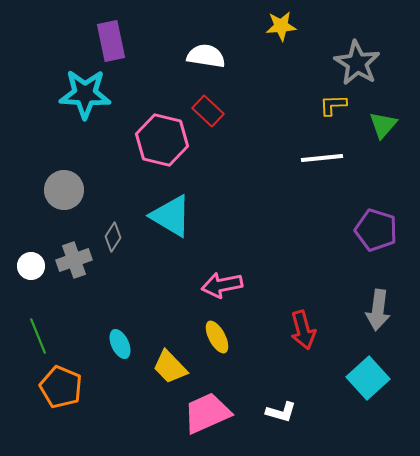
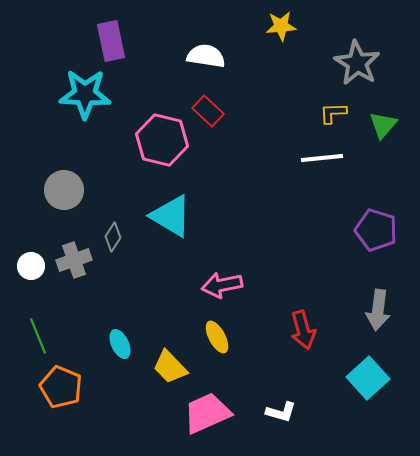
yellow L-shape: moved 8 px down
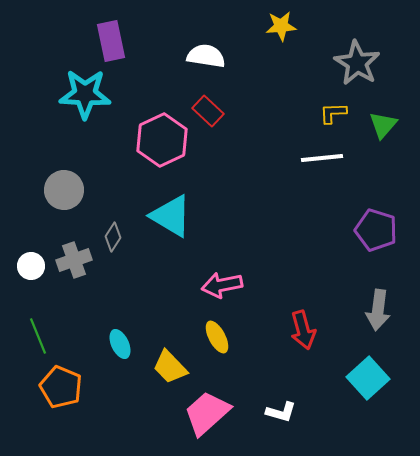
pink hexagon: rotated 21 degrees clockwise
pink trapezoid: rotated 18 degrees counterclockwise
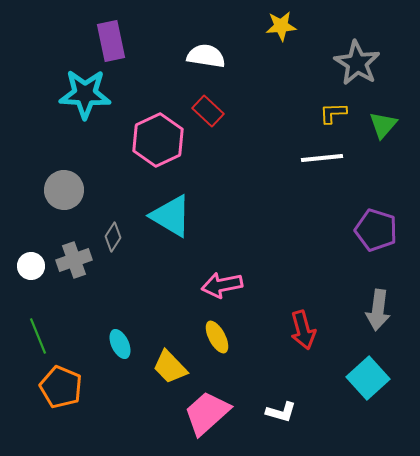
pink hexagon: moved 4 px left
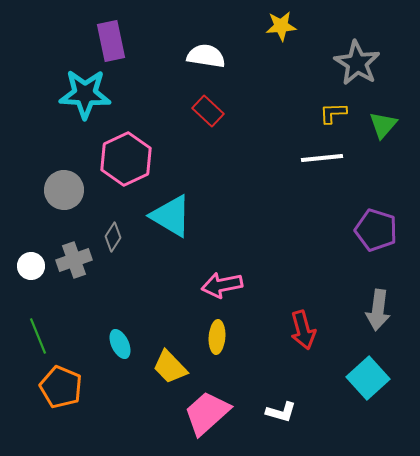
pink hexagon: moved 32 px left, 19 px down
yellow ellipse: rotated 32 degrees clockwise
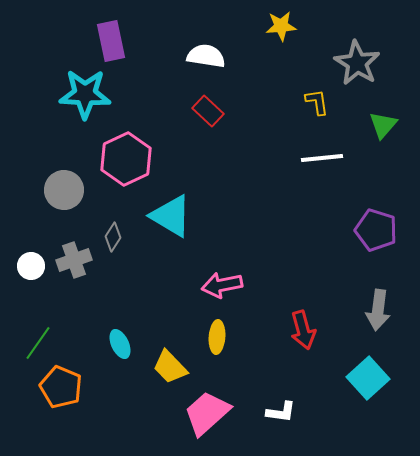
yellow L-shape: moved 16 px left, 11 px up; rotated 84 degrees clockwise
green line: moved 7 px down; rotated 57 degrees clockwise
white L-shape: rotated 8 degrees counterclockwise
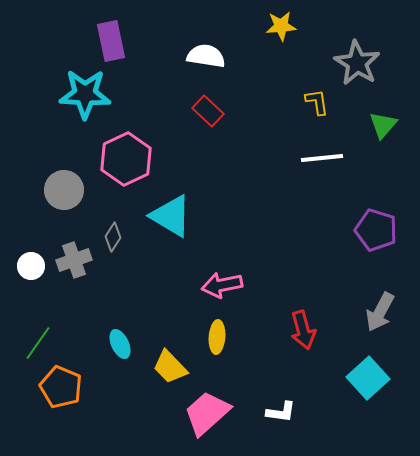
gray arrow: moved 2 px right, 2 px down; rotated 21 degrees clockwise
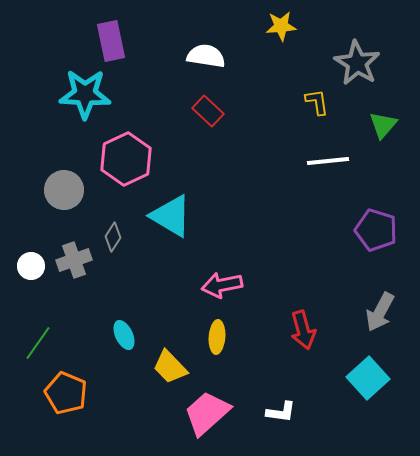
white line: moved 6 px right, 3 px down
cyan ellipse: moved 4 px right, 9 px up
orange pentagon: moved 5 px right, 6 px down
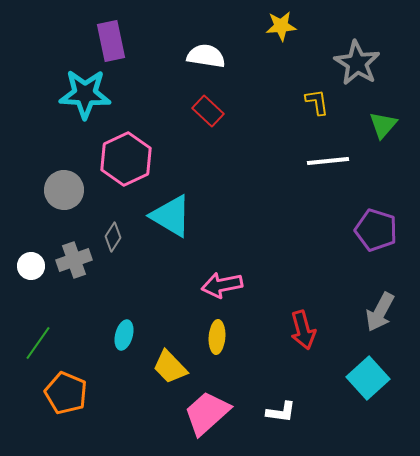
cyan ellipse: rotated 40 degrees clockwise
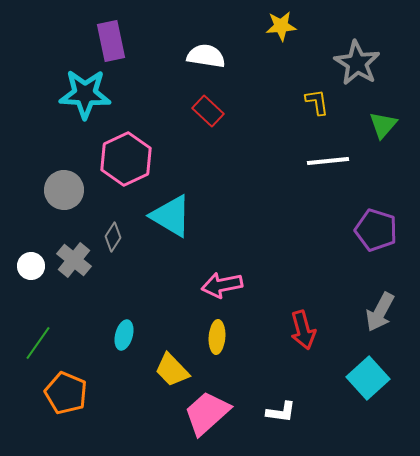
gray cross: rotated 32 degrees counterclockwise
yellow trapezoid: moved 2 px right, 3 px down
